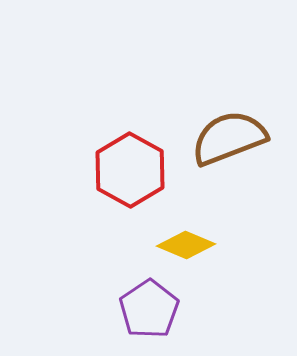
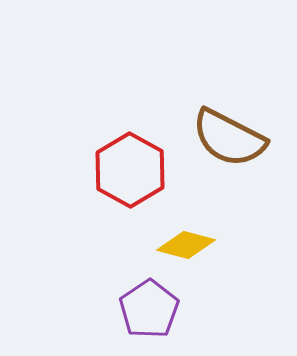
brown semicircle: rotated 132 degrees counterclockwise
yellow diamond: rotated 8 degrees counterclockwise
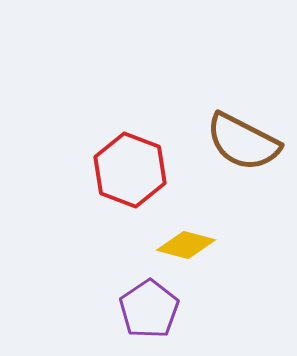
brown semicircle: moved 14 px right, 4 px down
red hexagon: rotated 8 degrees counterclockwise
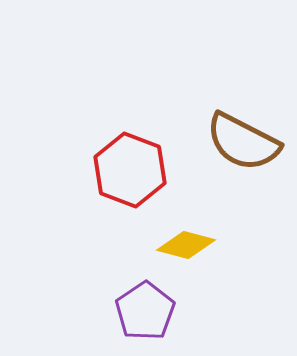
purple pentagon: moved 4 px left, 2 px down
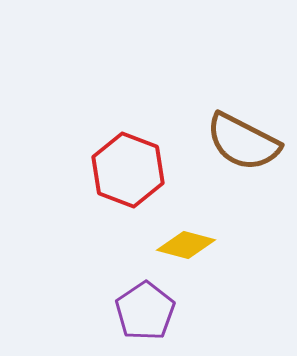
red hexagon: moved 2 px left
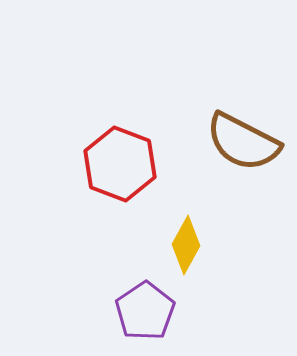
red hexagon: moved 8 px left, 6 px up
yellow diamond: rotated 76 degrees counterclockwise
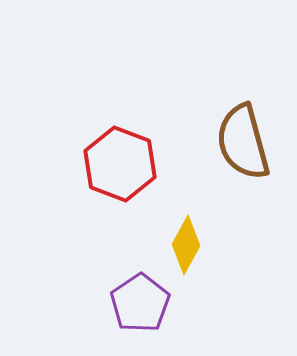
brown semicircle: rotated 48 degrees clockwise
purple pentagon: moved 5 px left, 8 px up
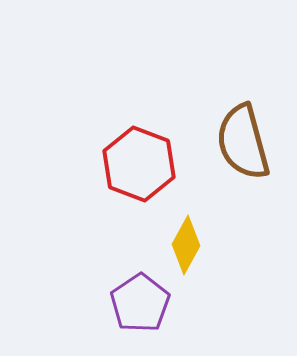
red hexagon: moved 19 px right
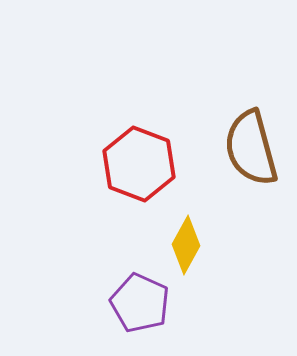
brown semicircle: moved 8 px right, 6 px down
purple pentagon: rotated 14 degrees counterclockwise
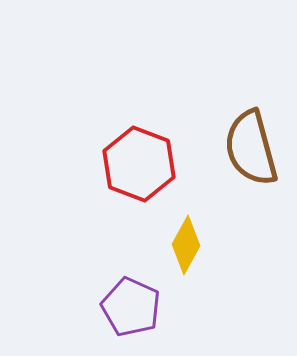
purple pentagon: moved 9 px left, 4 px down
